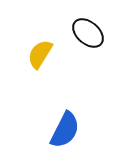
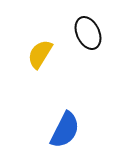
black ellipse: rotated 24 degrees clockwise
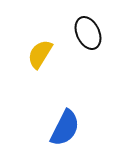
blue semicircle: moved 2 px up
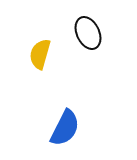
yellow semicircle: rotated 16 degrees counterclockwise
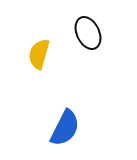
yellow semicircle: moved 1 px left
